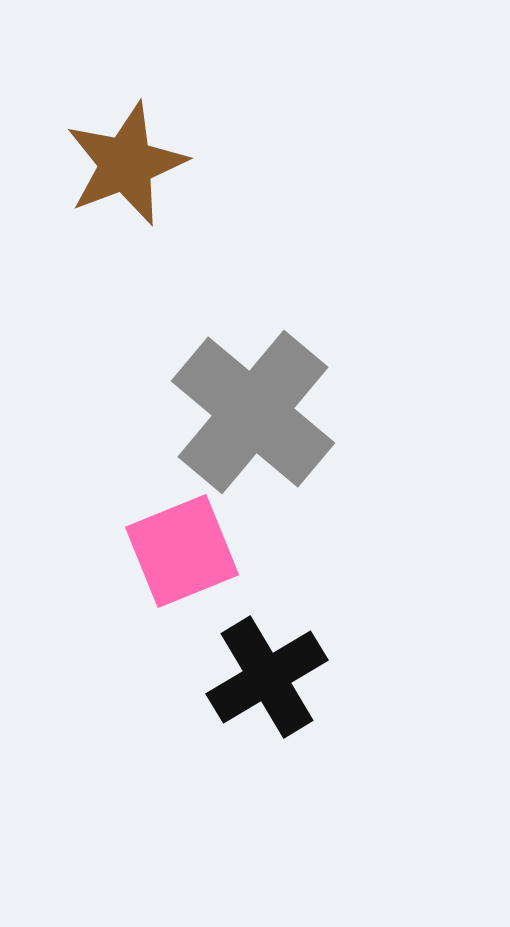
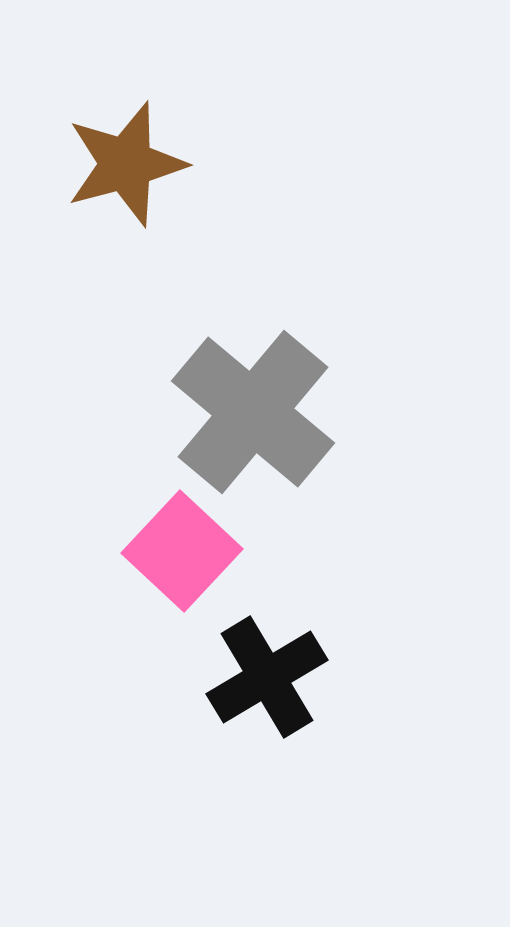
brown star: rotated 6 degrees clockwise
pink square: rotated 25 degrees counterclockwise
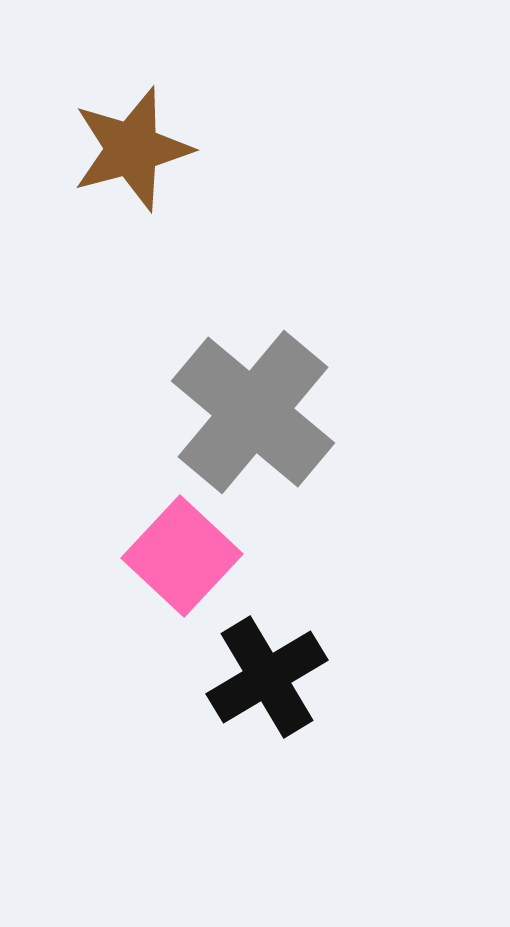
brown star: moved 6 px right, 15 px up
pink square: moved 5 px down
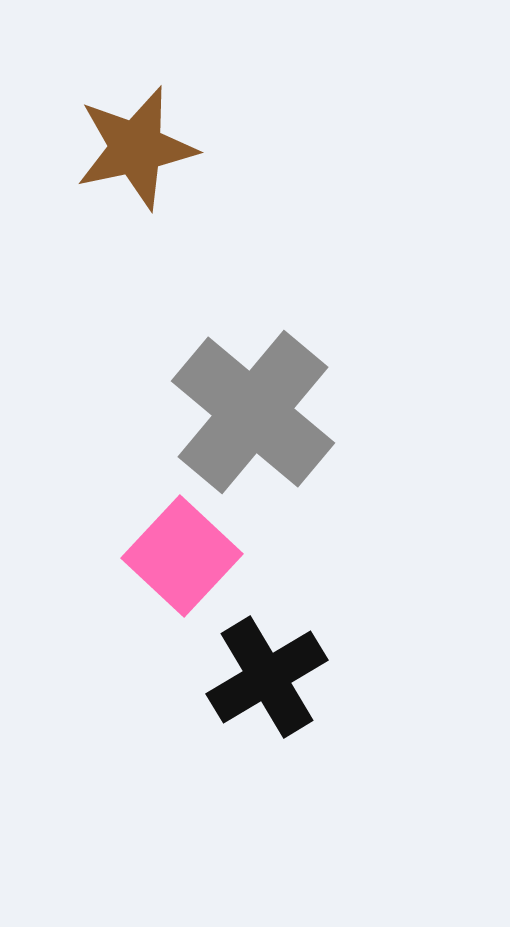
brown star: moved 4 px right, 1 px up; rotated 3 degrees clockwise
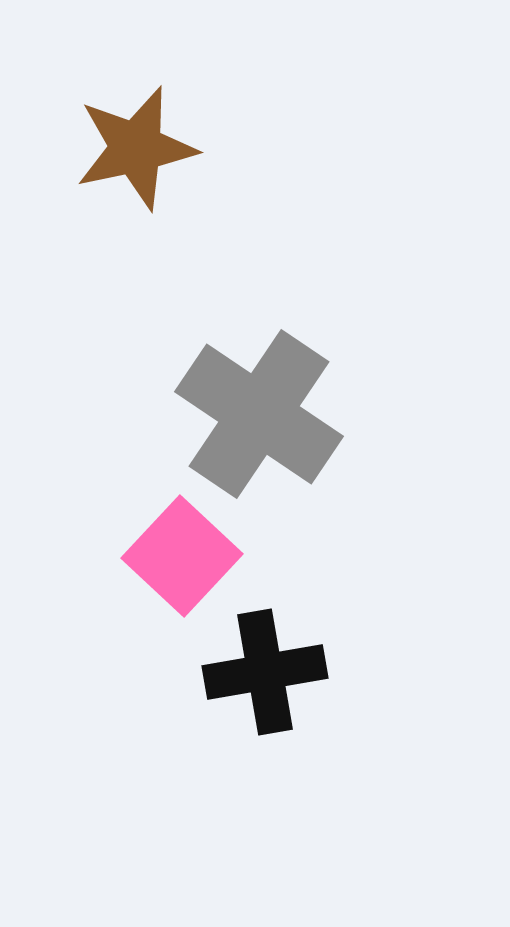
gray cross: moved 6 px right, 2 px down; rotated 6 degrees counterclockwise
black cross: moved 2 px left, 5 px up; rotated 21 degrees clockwise
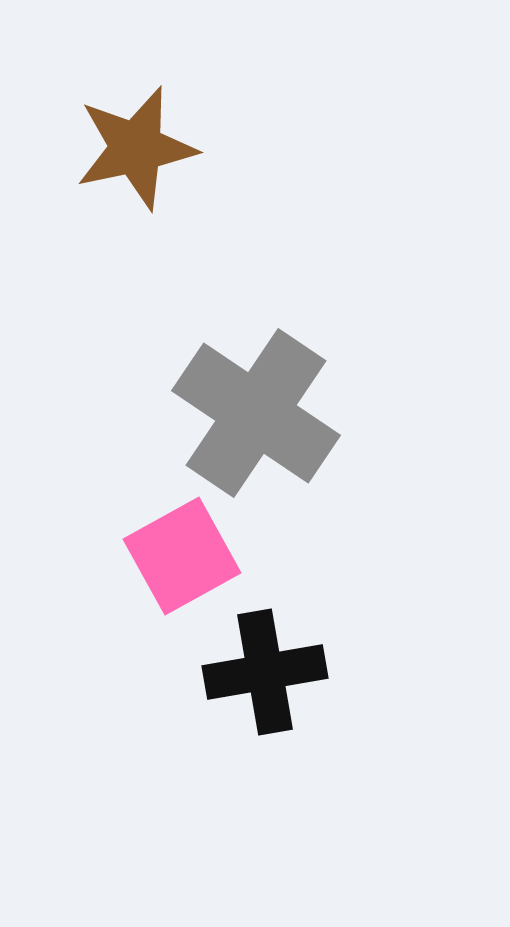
gray cross: moved 3 px left, 1 px up
pink square: rotated 18 degrees clockwise
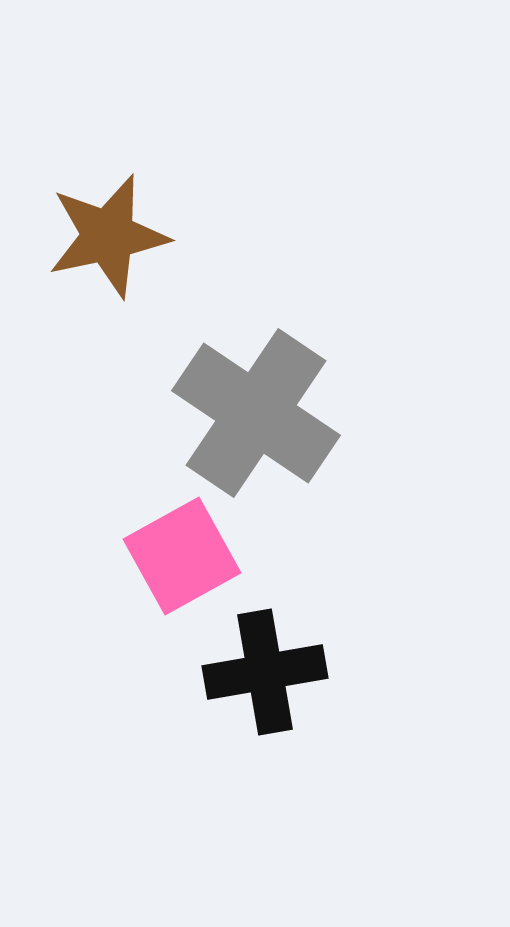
brown star: moved 28 px left, 88 px down
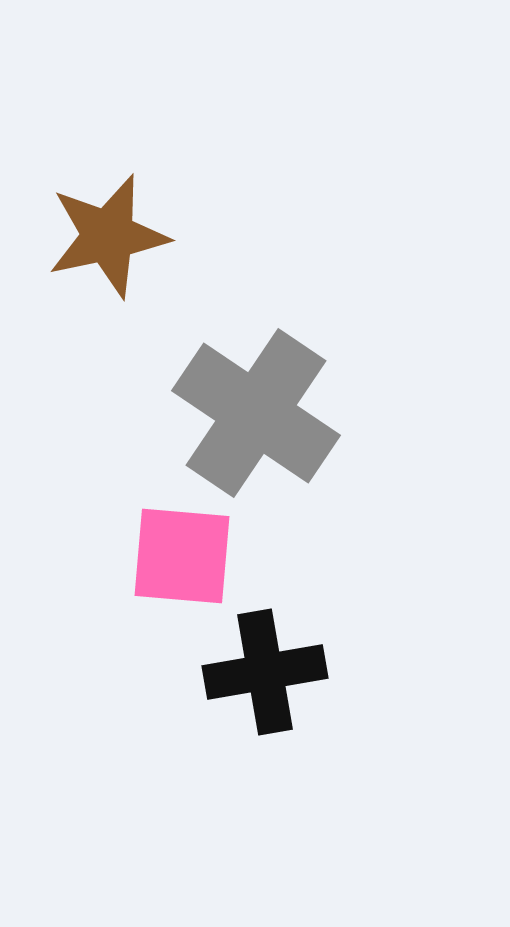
pink square: rotated 34 degrees clockwise
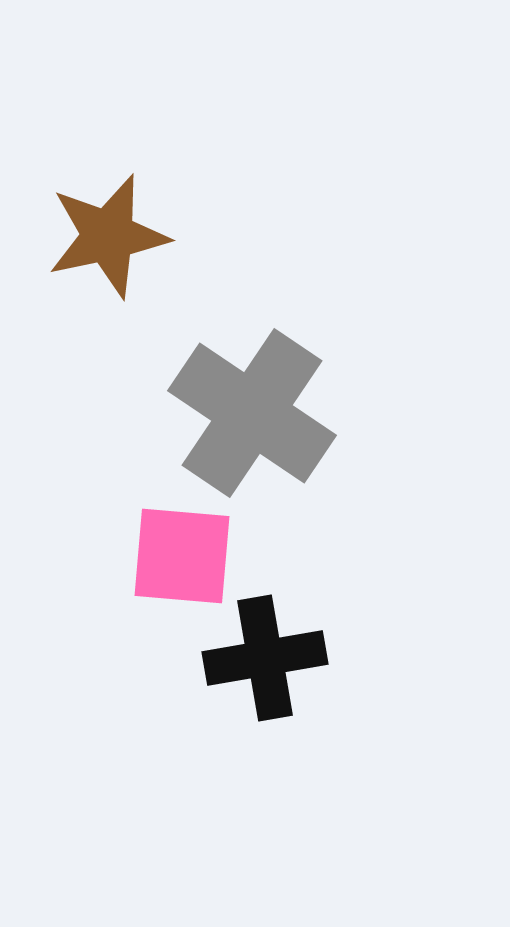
gray cross: moved 4 px left
black cross: moved 14 px up
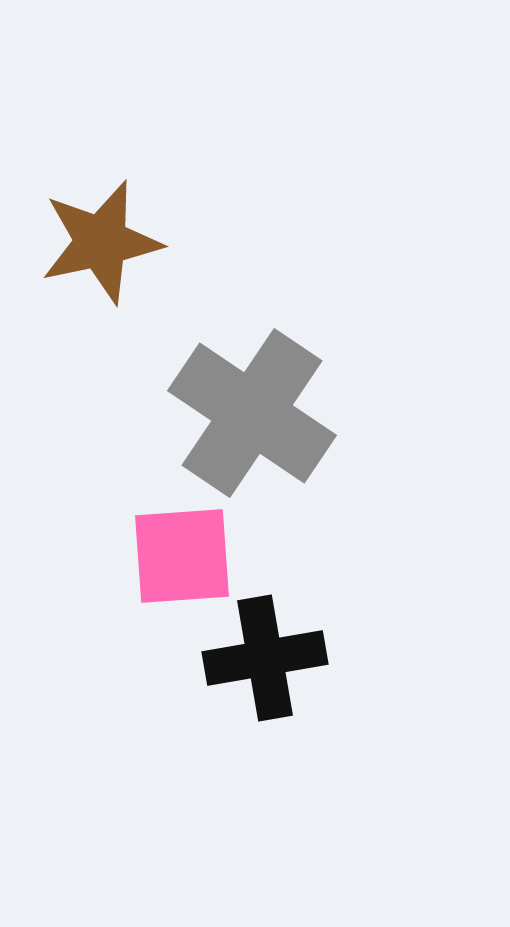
brown star: moved 7 px left, 6 px down
pink square: rotated 9 degrees counterclockwise
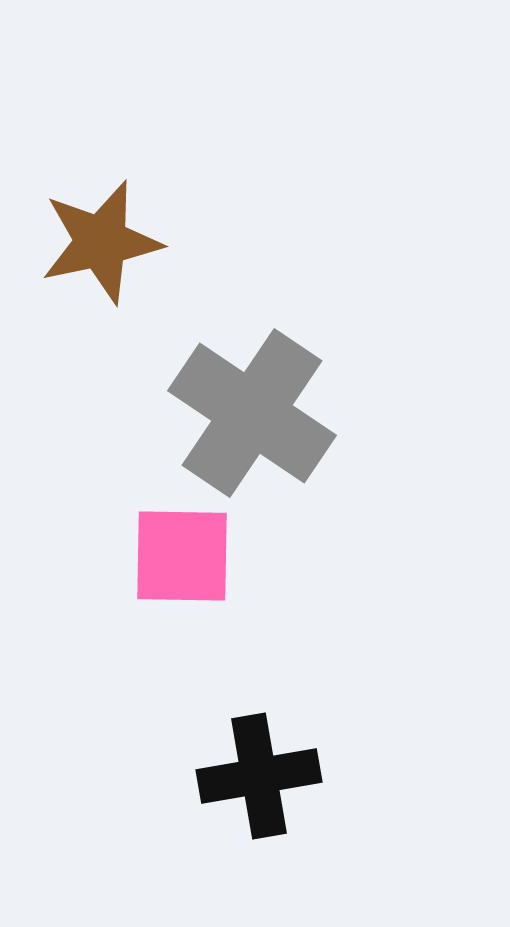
pink square: rotated 5 degrees clockwise
black cross: moved 6 px left, 118 px down
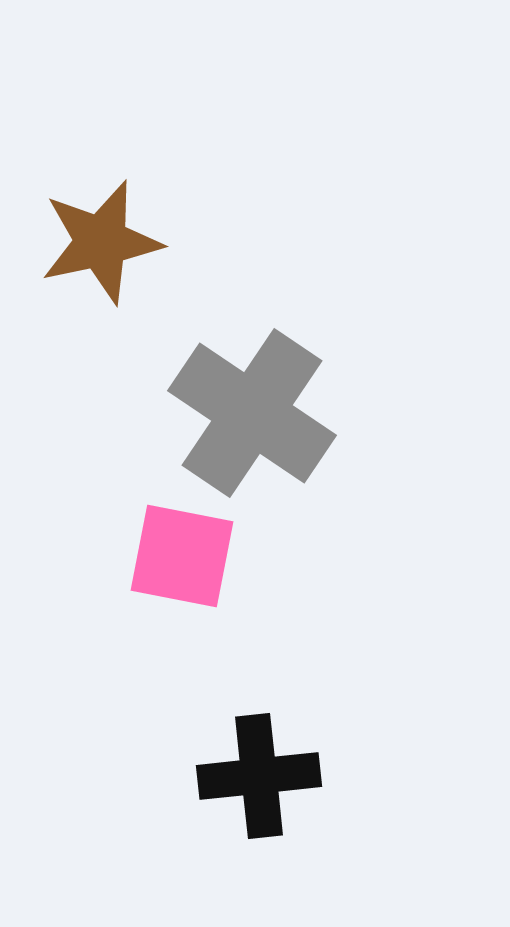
pink square: rotated 10 degrees clockwise
black cross: rotated 4 degrees clockwise
